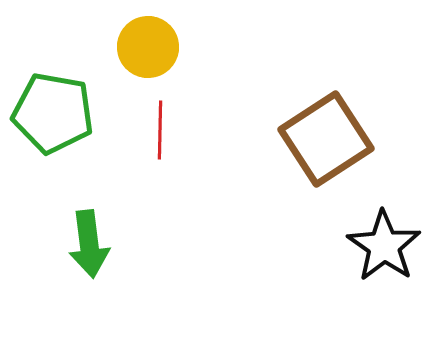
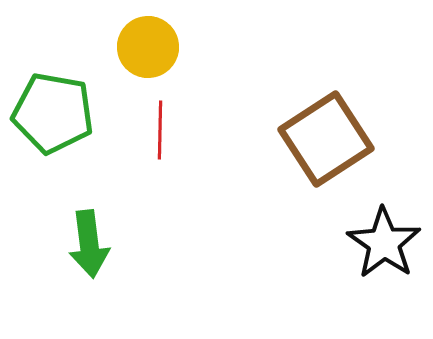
black star: moved 3 px up
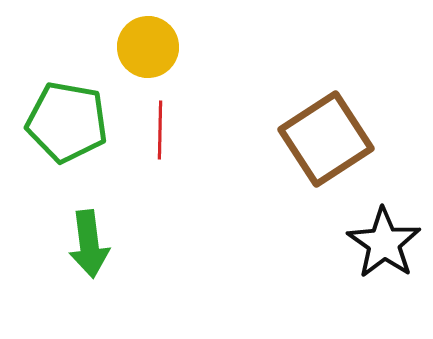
green pentagon: moved 14 px right, 9 px down
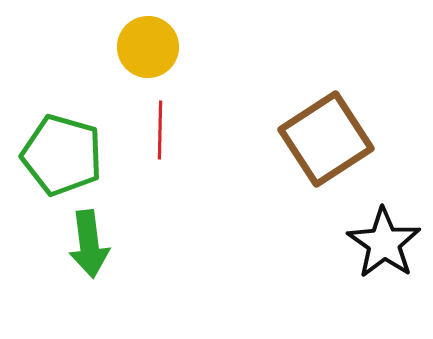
green pentagon: moved 5 px left, 33 px down; rotated 6 degrees clockwise
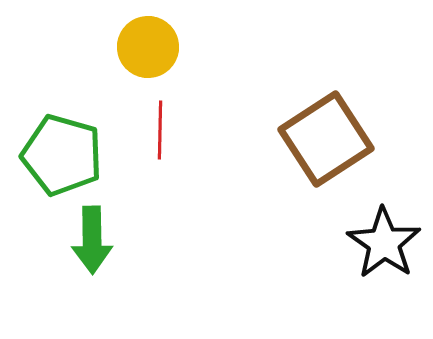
green arrow: moved 3 px right, 4 px up; rotated 6 degrees clockwise
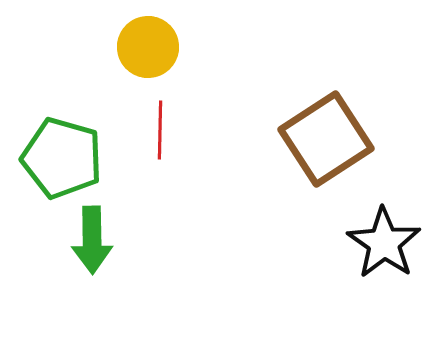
green pentagon: moved 3 px down
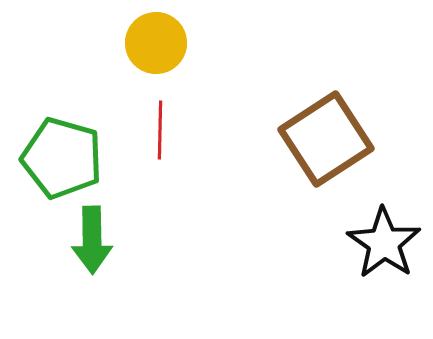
yellow circle: moved 8 px right, 4 px up
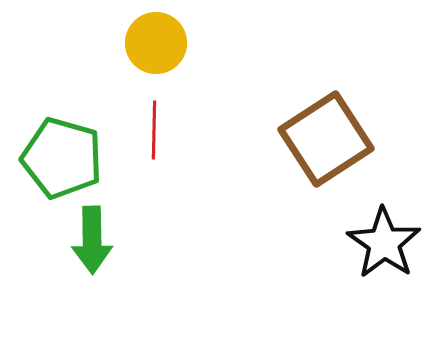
red line: moved 6 px left
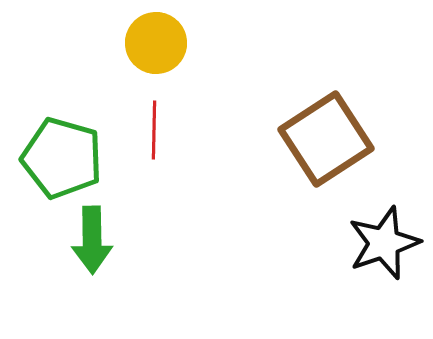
black star: rotated 18 degrees clockwise
